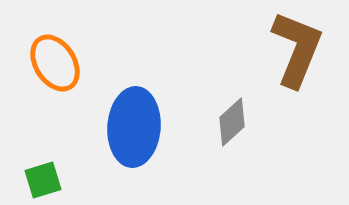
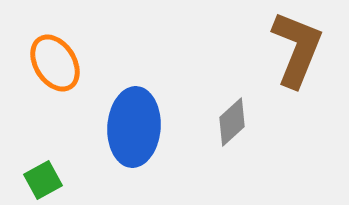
green square: rotated 12 degrees counterclockwise
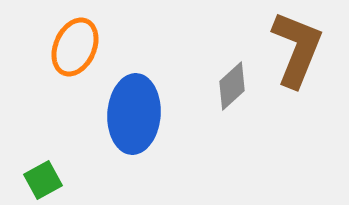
orange ellipse: moved 20 px right, 16 px up; rotated 56 degrees clockwise
gray diamond: moved 36 px up
blue ellipse: moved 13 px up
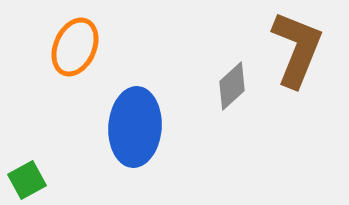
blue ellipse: moved 1 px right, 13 px down
green square: moved 16 px left
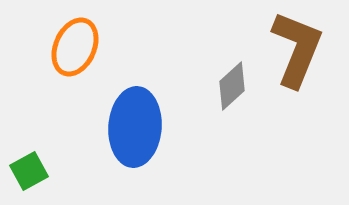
green square: moved 2 px right, 9 px up
